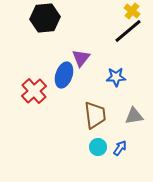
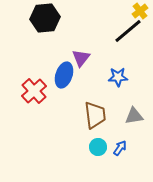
yellow cross: moved 8 px right; rotated 14 degrees clockwise
blue star: moved 2 px right
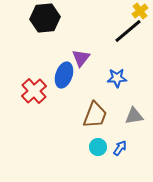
blue star: moved 1 px left, 1 px down
brown trapezoid: rotated 28 degrees clockwise
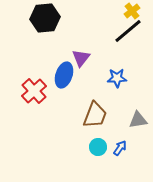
yellow cross: moved 8 px left
gray triangle: moved 4 px right, 4 px down
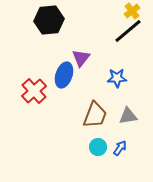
black hexagon: moved 4 px right, 2 px down
gray triangle: moved 10 px left, 4 px up
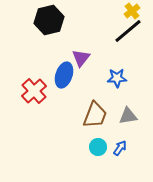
black hexagon: rotated 8 degrees counterclockwise
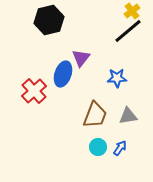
blue ellipse: moved 1 px left, 1 px up
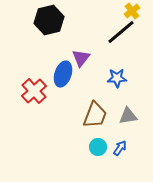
black line: moved 7 px left, 1 px down
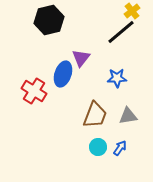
red cross: rotated 15 degrees counterclockwise
